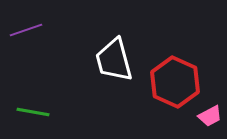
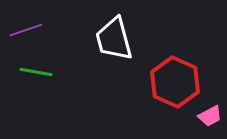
white trapezoid: moved 21 px up
green line: moved 3 px right, 40 px up
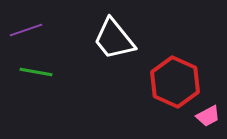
white trapezoid: rotated 24 degrees counterclockwise
pink trapezoid: moved 2 px left
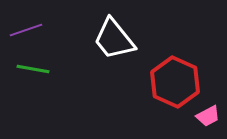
green line: moved 3 px left, 3 px up
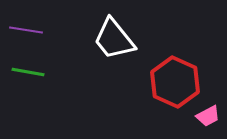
purple line: rotated 28 degrees clockwise
green line: moved 5 px left, 3 px down
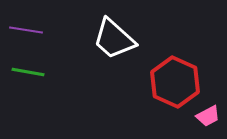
white trapezoid: rotated 9 degrees counterclockwise
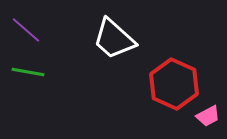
purple line: rotated 32 degrees clockwise
red hexagon: moved 1 px left, 2 px down
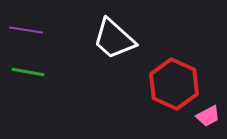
purple line: rotated 32 degrees counterclockwise
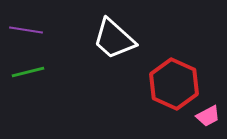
green line: rotated 24 degrees counterclockwise
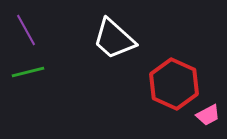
purple line: rotated 52 degrees clockwise
pink trapezoid: moved 1 px up
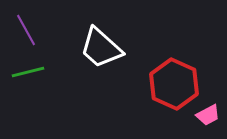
white trapezoid: moved 13 px left, 9 px down
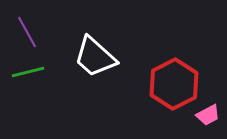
purple line: moved 1 px right, 2 px down
white trapezoid: moved 6 px left, 9 px down
red hexagon: rotated 9 degrees clockwise
